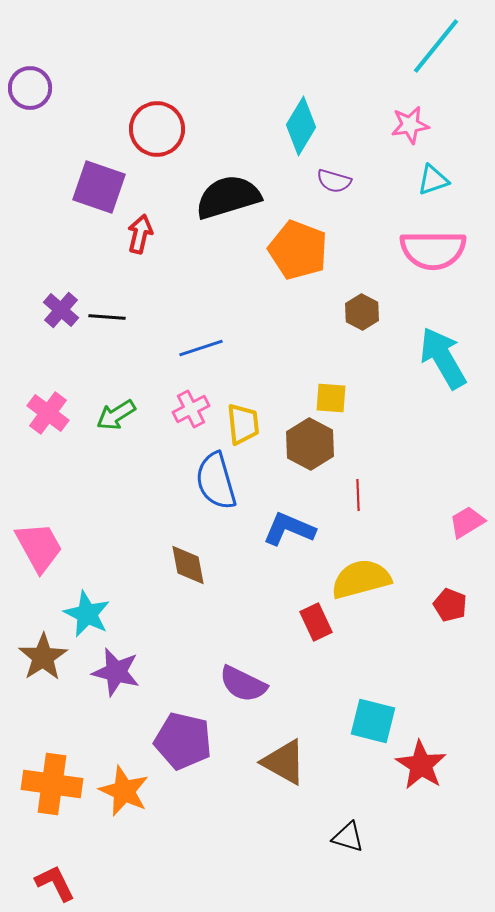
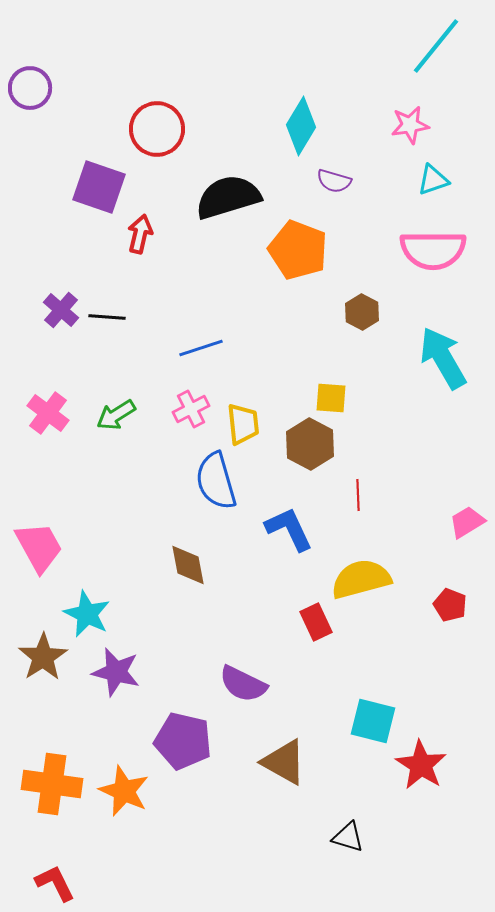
blue L-shape at (289, 529): rotated 42 degrees clockwise
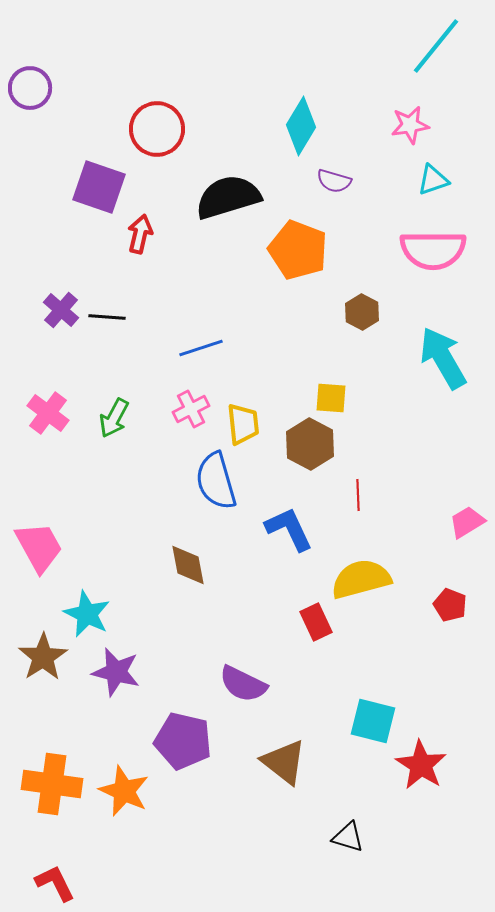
green arrow at (116, 415): moved 2 px left, 3 px down; rotated 30 degrees counterclockwise
brown triangle at (284, 762): rotated 9 degrees clockwise
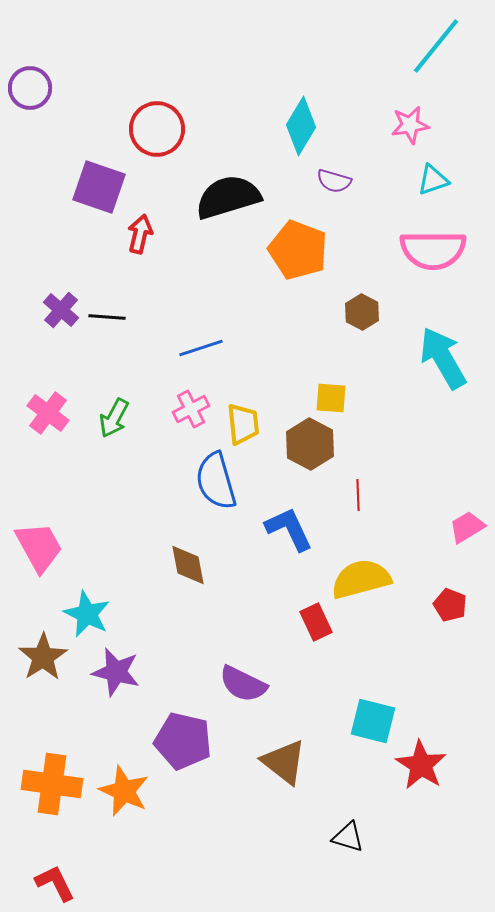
pink trapezoid at (467, 522): moved 5 px down
